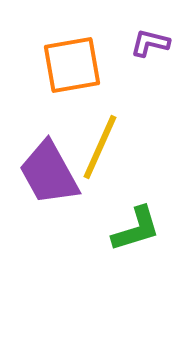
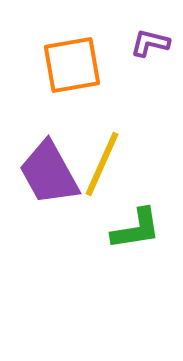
yellow line: moved 2 px right, 17 px down
green L-shape: rotated 8 degrees clockwise
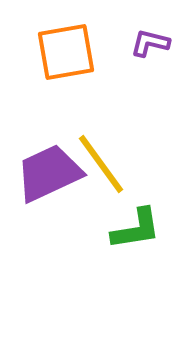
orange square: moved 6 px left, 13 px up
yellow line: moved 1 px left; rotated 60 degrees counterclockwise
purple trapezoid: rotated 94 degrees clockwise
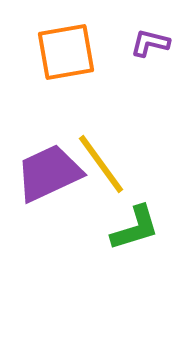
green L-shape: moved 1 px left, 1 px up; rotated 8 degrees counterclockwise
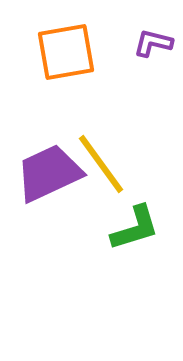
purple L-shape: moved 3 px right
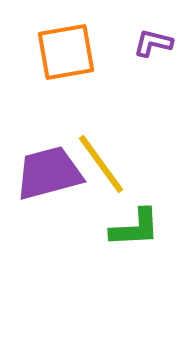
purple trapezoid: rotated 10 degrees clockwise
green L-shape: rotated 14 degrees clockwise
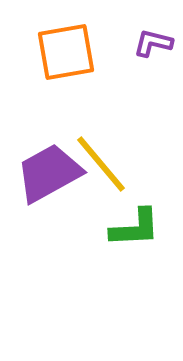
yellow line: rotated 4 degrees counterclockwise
purple trapezoid: rotated 14 degrees counterclockwise
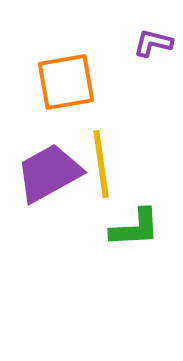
orange square: moved 30 px down
yellow line: rotated 32 degrees clockwise
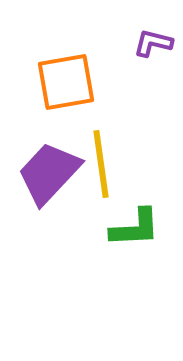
purple trapezoid: rotated 18 degrees counterclockwise
